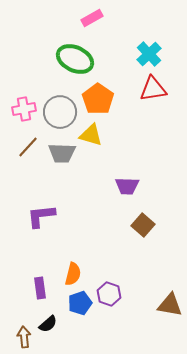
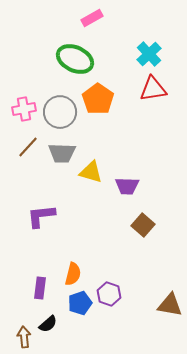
yellow triangle: moved 37 px down
purple rectangle: rotated 15 degrees clockwise
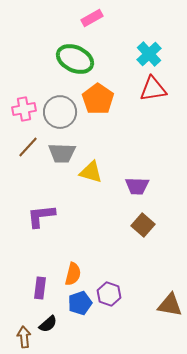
purple trapezoid: moved 10 px right
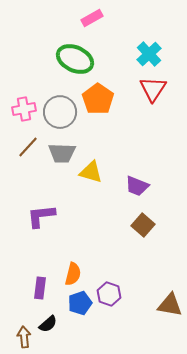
red triangle: rotated 48 degrees counterclockwise
purple trapezoid: rotated 20 degrees clockwise
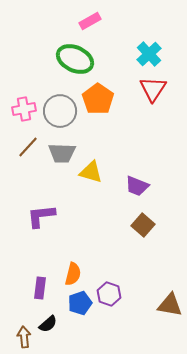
pink rectangle: moved 2 px left, 3 px down
gray circle: moved 1 px up
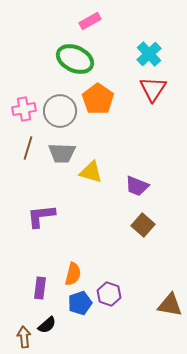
brown line: moved 1 px down; rotated 25 degrees counterclockwise
black semicircle: moved 1 px left, 1 px down
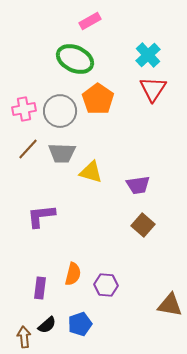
cyan cross: moved 1 px left, 1 px down
brown line: moved 1 px down; rotated 25 degrees clockwise
purple trapezoid: moved 1 px right, 1 px up; rotated 30 degrees counterclockwise
purple hexagon: moved 3 px left, 9 px up; rotated 15 degrees counterclockwise
blue pentagon: moved 21 px down
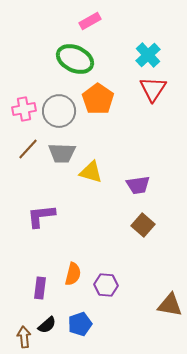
gray circle: moved 1 px left
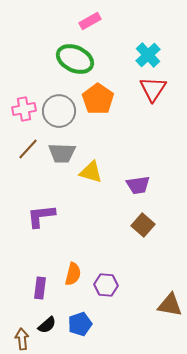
brown arrow: moved 2 px left, 2 px down
